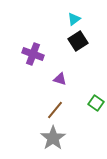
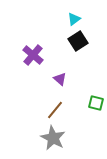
purple cross: moved 1 px down; rotated 20 degrees clockwise
purple triangle: rotated 24 degrees clockwise
green square: rotated 21 degrees counterclockwise
gray star: rotated 10 degrees counterclockwise
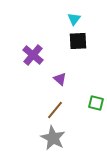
cyan triangle: rotated 16 degrees counterclockwise
black square: rotated 30 degrees clockwise
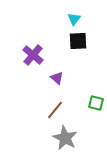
purple triangle: moved 3 px left, 1 px up
gray star: moved 12 px right
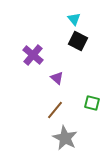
cyan triangle: rotated 16 degrees counterclockwise
black square: rotated 30 degrees clockwise
green square: moved 4 px left
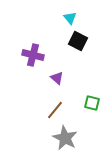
cyan triangle: moved 4 px left, 1 px up
purple cross: rotated 25 degrees counterclockwise
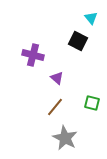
cyan triangle: moved 21 px right
brown line: moved 3 px up
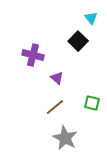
black square: rotated 18 degrees clockwise
brown line: rotated 12 degrees clockwise
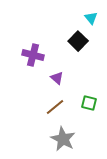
green square: moved 3 px left
gray star: moved 2 px left, 1 px down
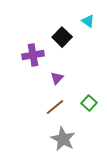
cyan triangle: moved 3 px left, 3 px down; rotated 16 degrees counterclockwise
black square: moved 16 px left, 4 px up
purple cross: rotated 25 degrees counterclockwise
purple triangle: rotated 32 degrees clockwise
green square: rotated 28 degrees clockwise
